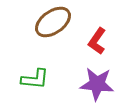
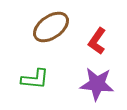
brown ellipse: moved 2 px left, 5 px down
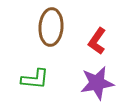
brown ellipse: rotated 51 degrees counterclockwise
purple star: moved 1 px up; rotated 16 degrees counterclockwise
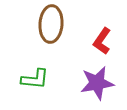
brown ellipse: moved 3 px up
red L-shape: moved 5 px right
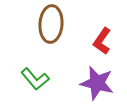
green L-shape: rotated 44 degrees clockwise
purple star: rotated 24 degrees clockwise
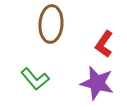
red L-shape: moved 2 px right, 3 px down
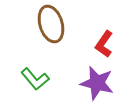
brown ellipse: rotated 21 degrees counterclockwise
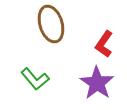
purple star: rotated 20 degrees clockwise
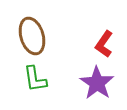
brown ellipse: moved 19 px left, 12 px down
green L-shape: rotated 32 degrees clockwise
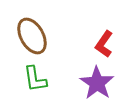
brown ellipse: rotated 12 degrees counterclockwise
